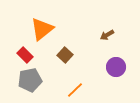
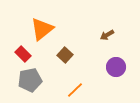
red rectangle: moved 2 px left, 1 px up
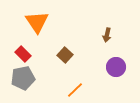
orange triangle: moved 5 px left, 7 px up; rotated 25 degrees counterclockwise
brown arrow: rotated 48 degrees counterclockwise
gray pentagon: moved 7 px left, 2 px up
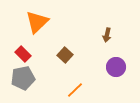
orange triangle: rotated 20 degrees clockwise
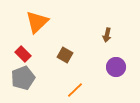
brown square: rotated 14 degrees counterclockwise
gray pentagon: rotated 10 degrees counterclockwise
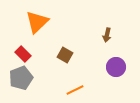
gray pentagon: moved 2 px left
orange line: rotated 18 degrees clockwise
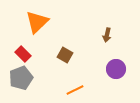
purple circle: moved 2 px down
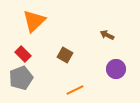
orange triangle: moved 3 px left, 1 px up
brown arrow: rotated 104 degrees clockwise
